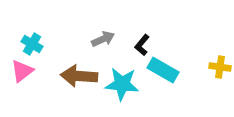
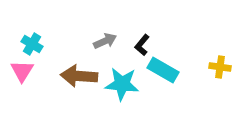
gray arrow: moved 2 px right, 2 px down
pink triangle: rotated 20 degrees counterclockwise
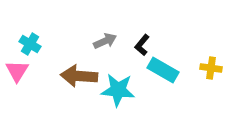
cyan cross: moved 2 px left
yellow cross: moved 9 px left, 1 px down
pink triangle: moved 5 px left
cyan star: moved 4 px left, 6 px down
